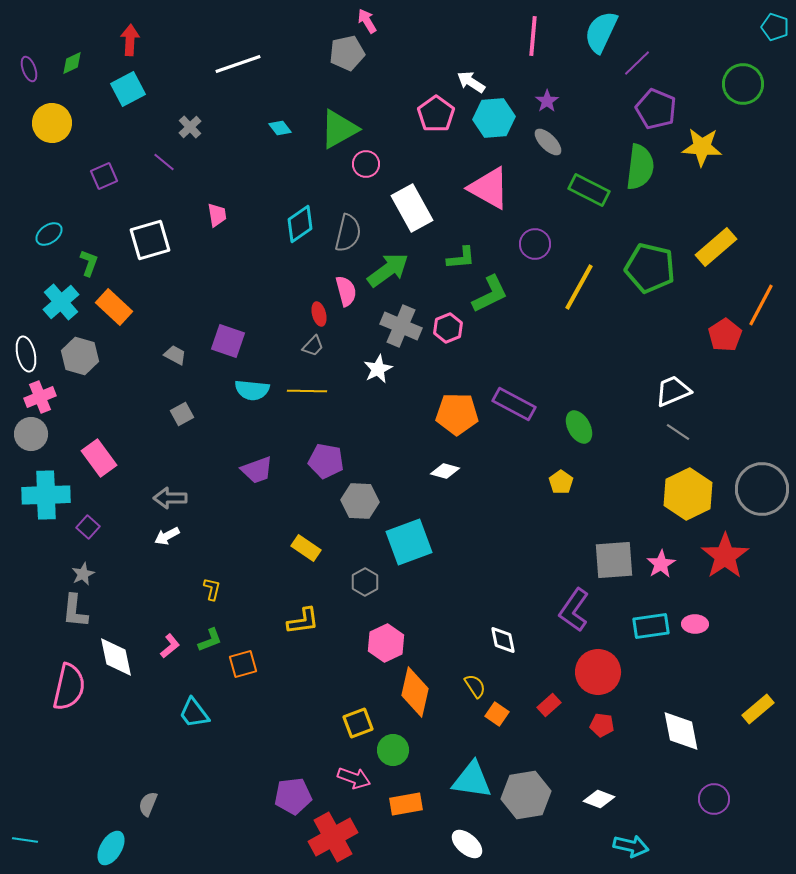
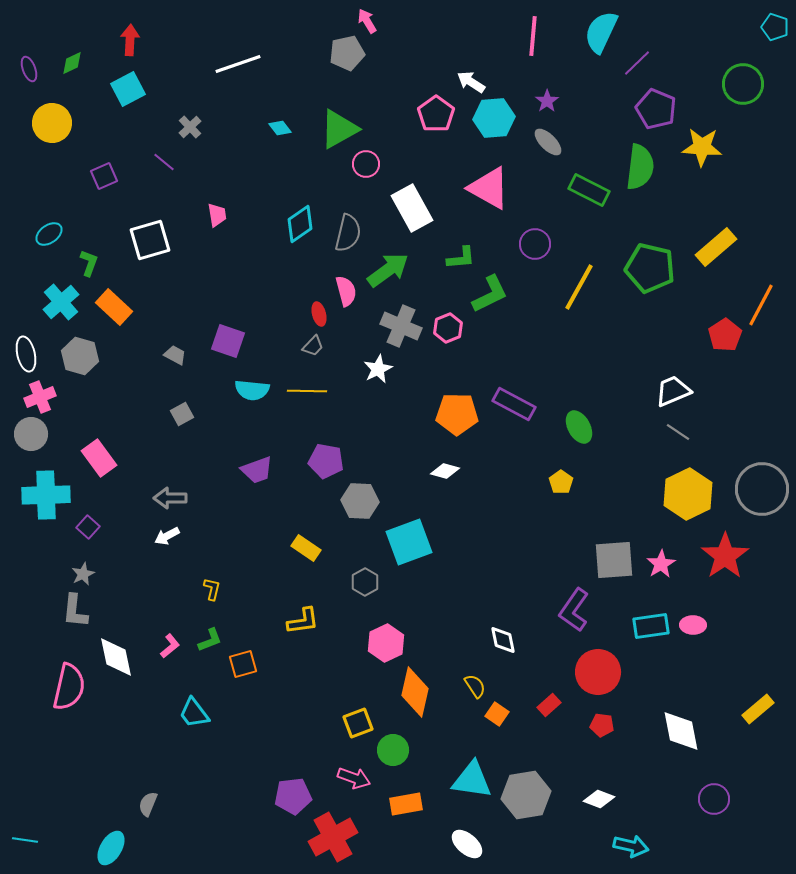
pink ellipse at (695, 624): moved 2 px left, 1 px down
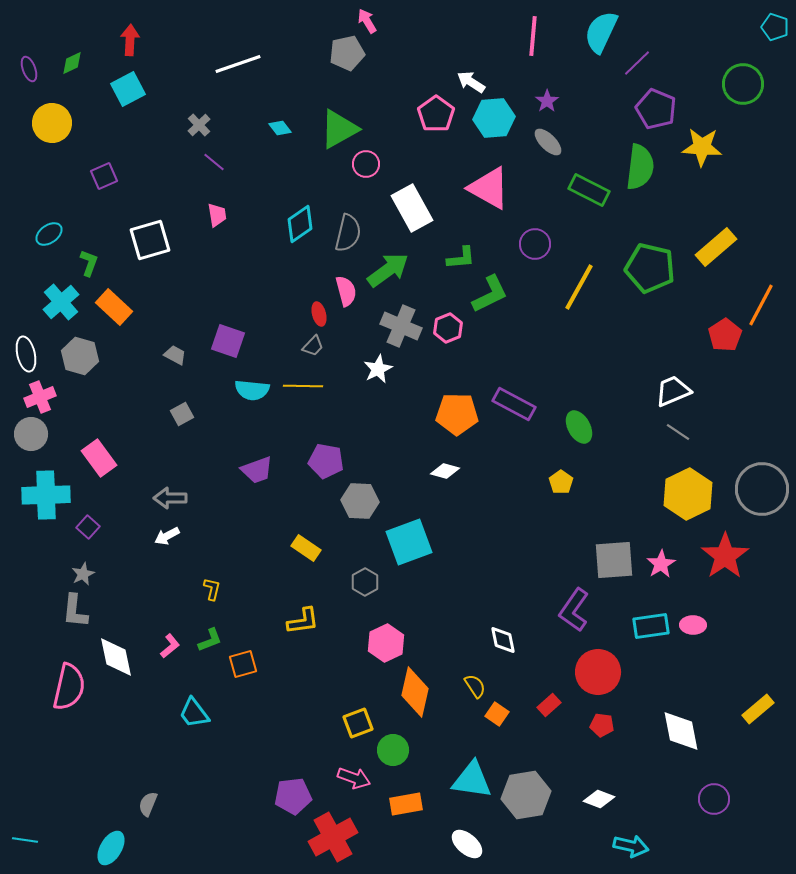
gray cross at (190, 127): moved 9 px right, 2 px up
purple line at (164, 162): moved 50 px right
yellow line at (307, 391): moved 4 px left, 5 px up
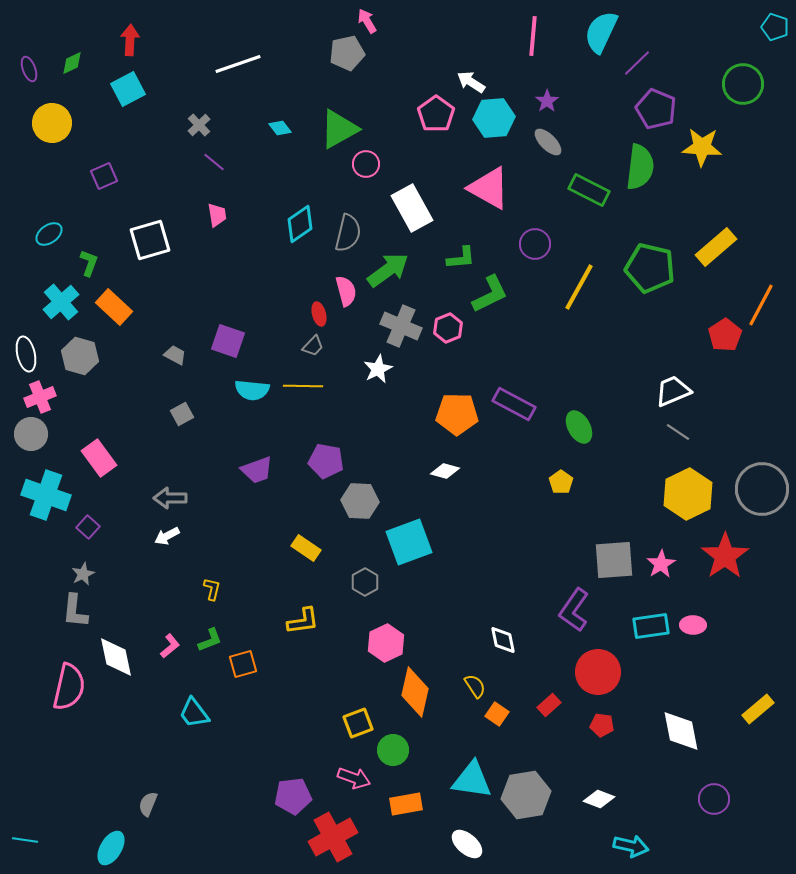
cyan cross at (46, 495): rotated 21 degrees clockwise
